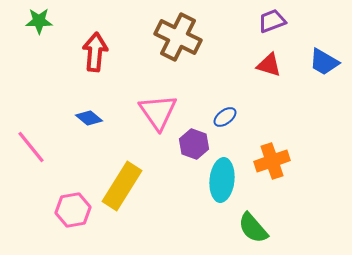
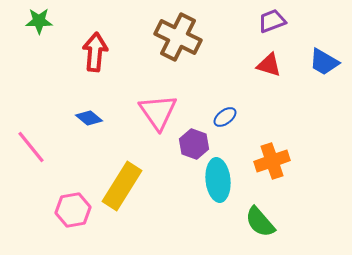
cyan ellipse: moved 4 px left; rotated 12 degrees counterclockwise
green semicircle: moved 7 px right, 6 px up
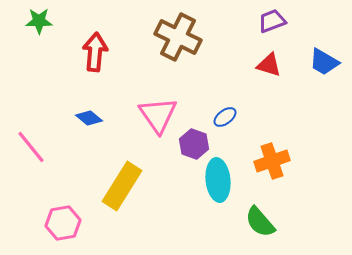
pink triangle: moved 3 px down
pink hexagon: moved 10 px left, 13 px down
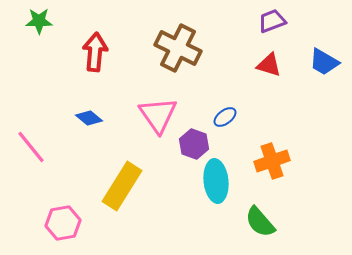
brown cross: moved 11 px down
cyan ellipse: moved 2 px left, 1 px down
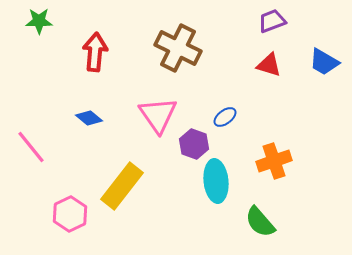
orange cross: moved 2 px right
yellow rectangle: rotated 6 degrees clockwise
pink hexagon: moved 7 px right, 9 px up; rotated 16 degrees counterclockwise
